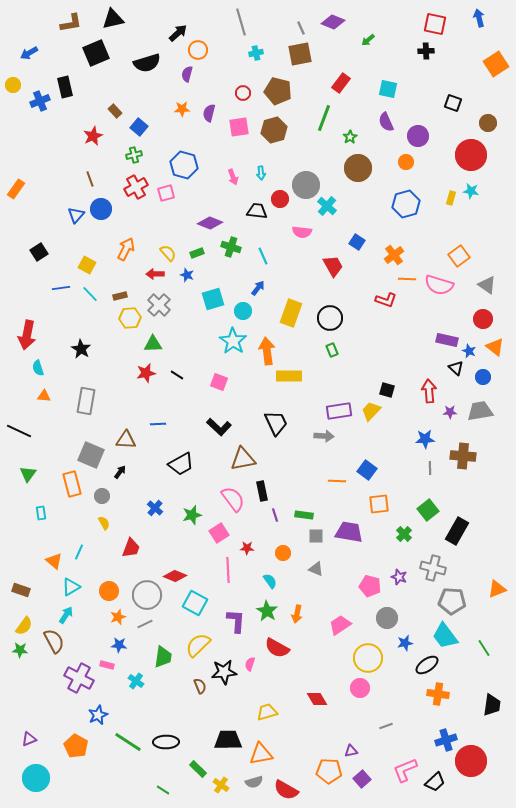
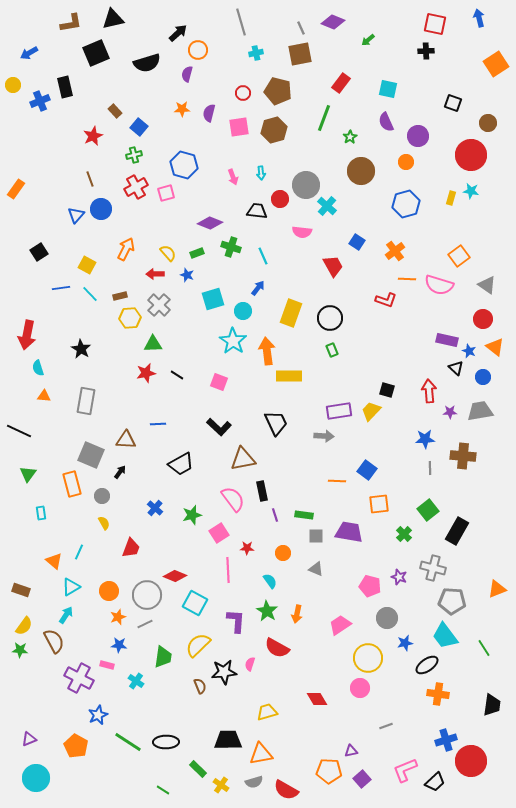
brown circle at (358, 168): moved 3 px right, 3 px down
orange cross at (394, 255): moved 1 px right, 4 px up
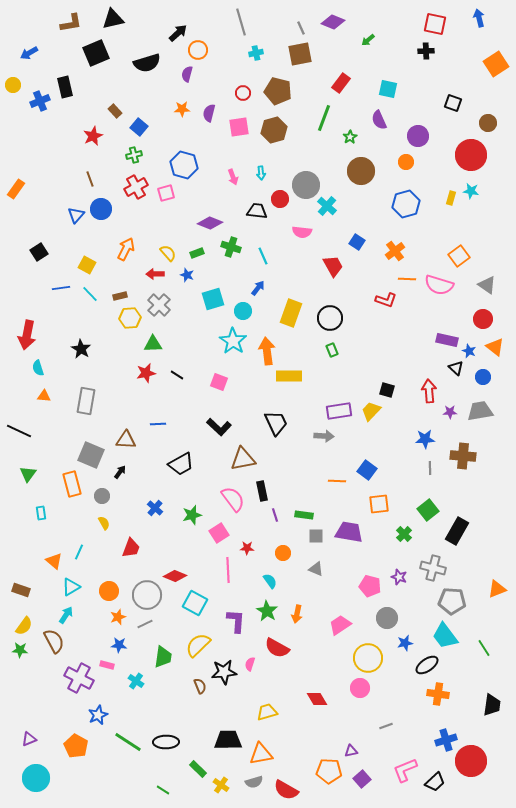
purple semicircle at (386, 122): moved 7 px left, 2 px up
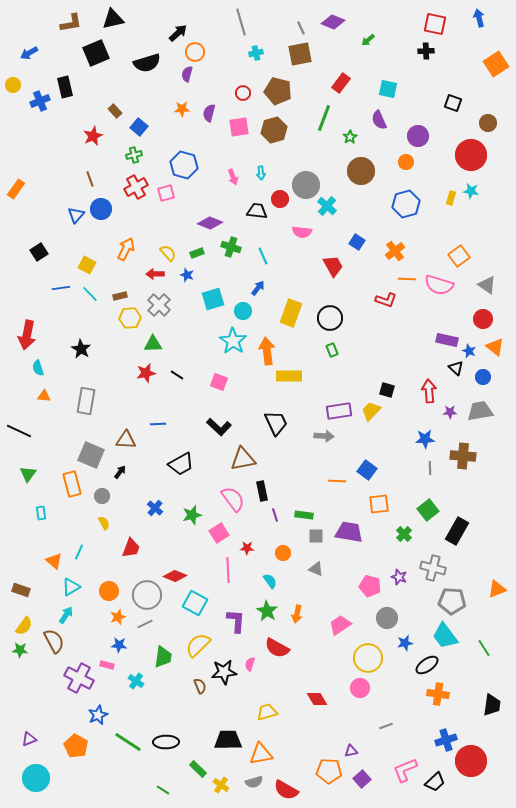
orange circle at (198, 50): moved 3 px left, 2 px down
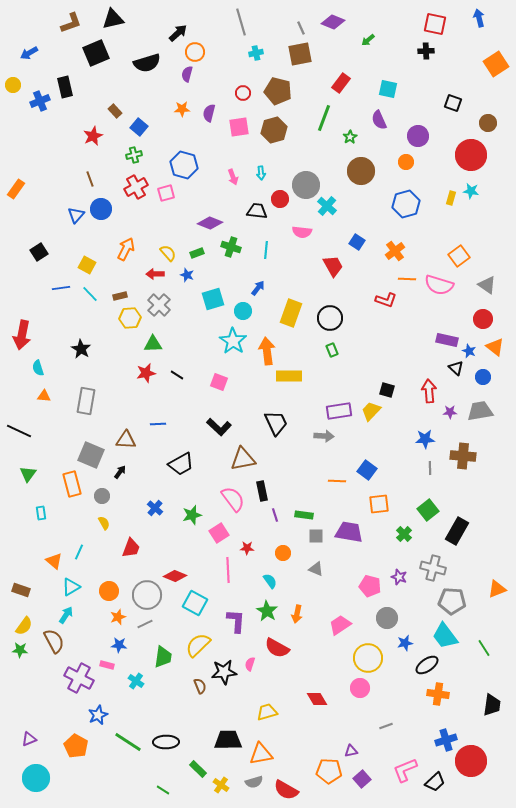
brown L-shape at (71, 23): rotated 10 degrees counterclockwise
cyan line at (263, 256): moved 3 px right, 6 px up; rotated 30 degrees clockwise
red arrow at (27, 335): moved 5 px left
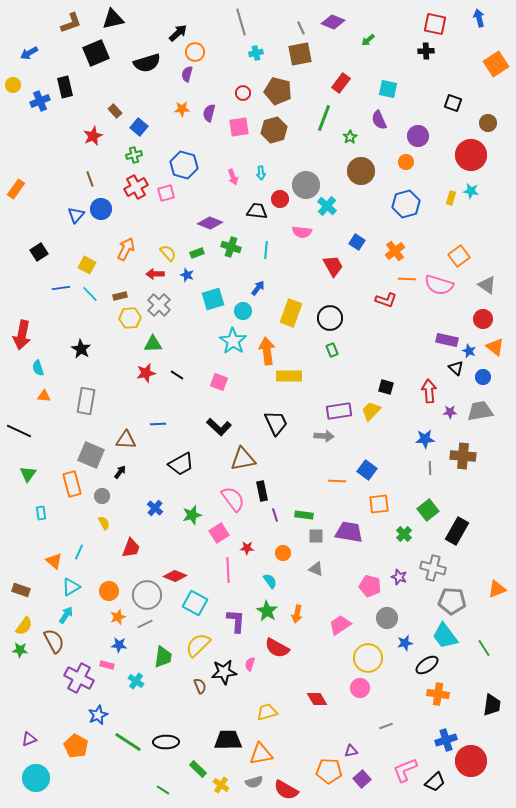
black square at (387, 390): moved 1 px left, 3 px up
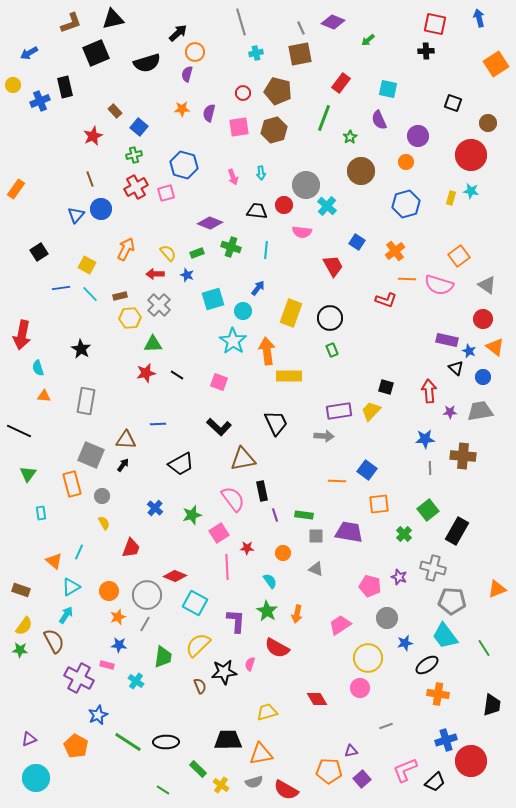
red circle at (280, 199): moved 4 px right, 6 px down
black arrow at (120, 472): moved 3 px right, 7 px up
pink line at (228, 570): moved 1 px left, 3 px up
gray line at (145, 624): rotated 35 degrees counterclockwise
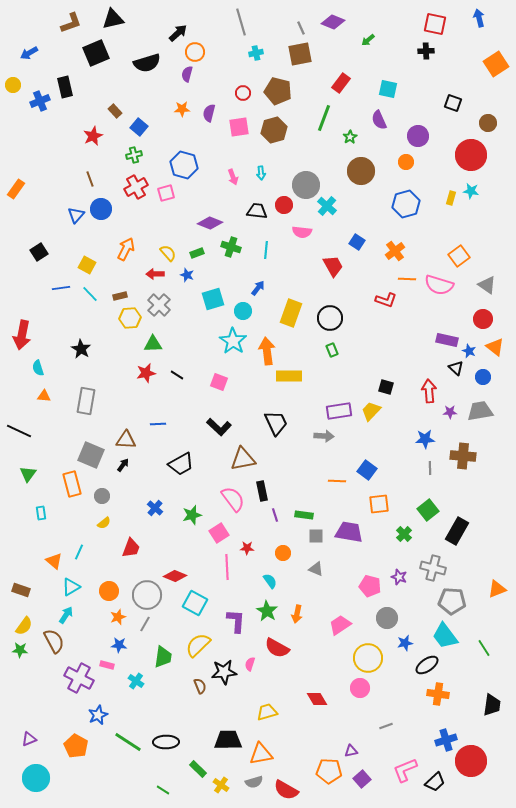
yellow semicircle at (104, 523): rotated 80 degrees clockwise
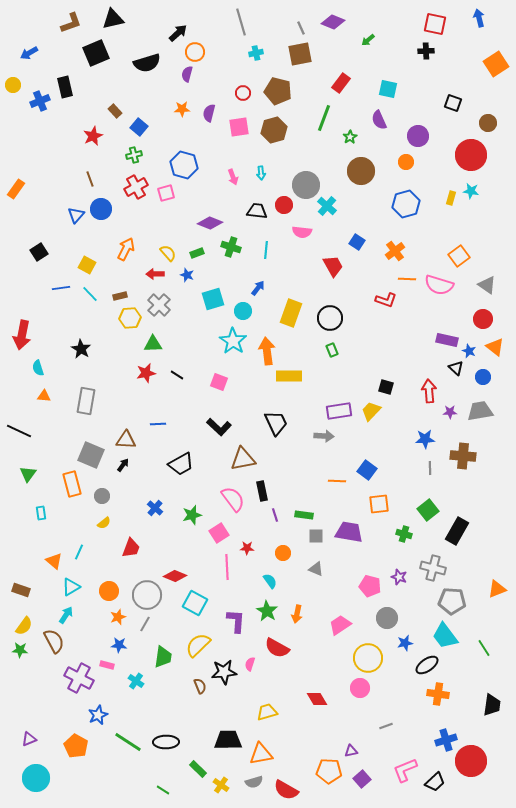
green cross at (404, 534): rotated 28 degrees counterclockwise
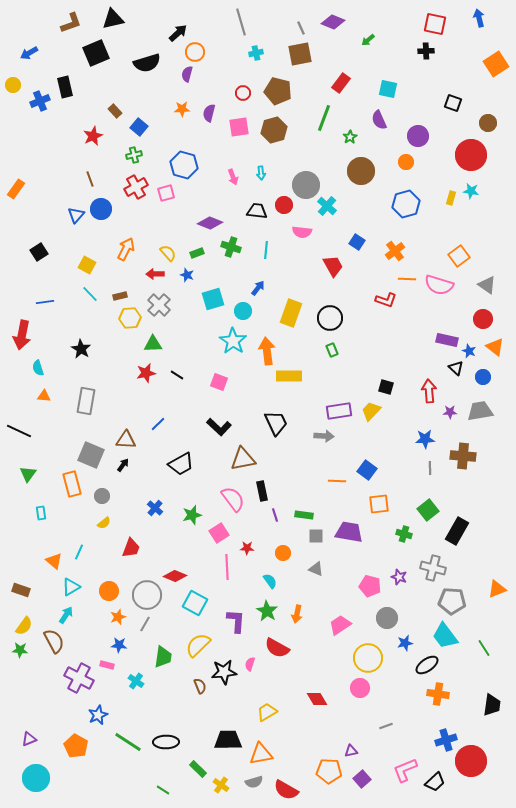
blue line at (61, 288): moved 16 px left, 14 px down
blue line at (158, 424): rotated 42 degrees counterclockwise
yellow trapezoid at (267, 712): rotated 15 degrees counterclockwise
